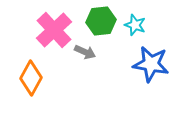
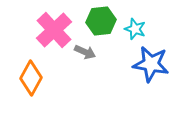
cyan star: moved 4 px down
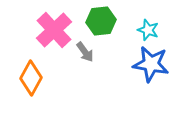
cyan star: moved 13 px right, 1 px down
gray arrow: rotated 30 degrees clockwise
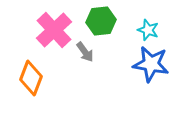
orange diamond: rotated 8 degrees counterclockwise
